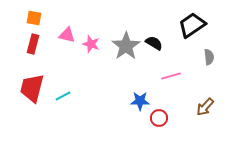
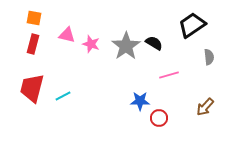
pink line: moved 2 px left, 1 px up
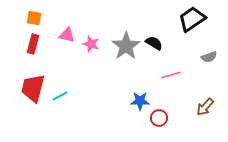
black trapezoid: moved 6 px up
gray semicircle: rotated 77 degrees clockwise
pink line: moved 2 px right
red trapezoid: moved 1 px right
cyan line: moved 3 px left
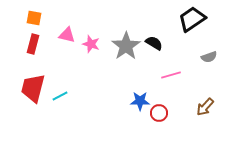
red circle: moved 5 px up
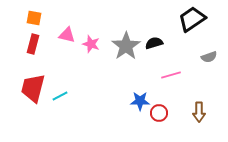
black semicircle: rotated 48 degrees counterclockwise
brown arrow: moved 6 px left, 5 px down; rotated 42 degrees counterclockwise
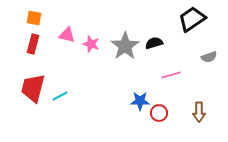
gray star: moved 1 px left
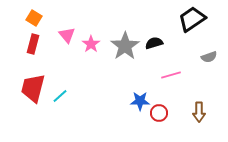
orange square: rotated 21 degrees clockwise
pink triangle: rotated 36 degrees clockwise
pink star: rotated 18 degrees clockwise
cyan line: rotated 14 degrees counterclockwise
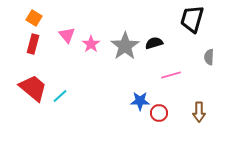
black trapezoid: rotated 40 degrees counterclockwise
gray semicircle: rotated 112 degrees clockwise
red trapezoid: rotated 116 degrees clockwise
